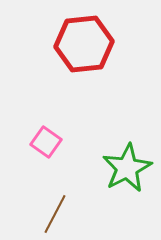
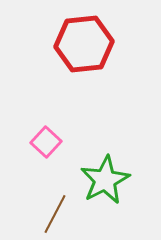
pink square: rotated 8 degrees clockwise
green star: moved 22 px left, 12 px down
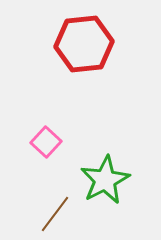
brown line: rotated 9 degrees clockwise
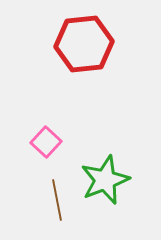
green star: rotated 6 degrees clockwise
brown line: moved 2 px right, 14 px up; rotated 48 degrees counterclockwise
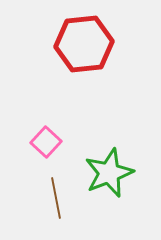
green star: moved 4 px right, 7 px up
brown line: moved 1 px left, 2 px up
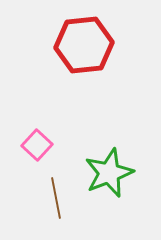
red hexagon: moved 1 px down
pink square: moved 9 px left, 3 px down
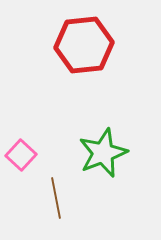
pink square: moved 16 px left, 10 px down
green star: moved 6 px left, 20 px up
